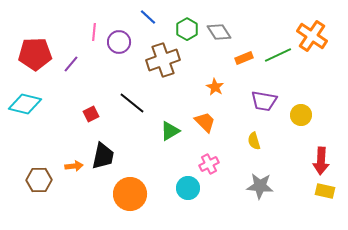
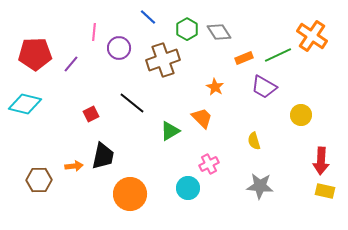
purple circle: moved 6 px down
purple trapezoid: moved 14 px up; rotated 20 degrees clockwise
orange trapezoid: moved 3 px left, 4 px up
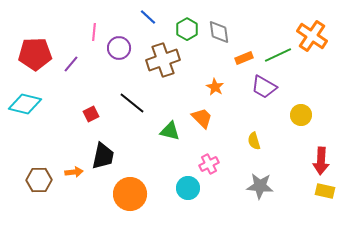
gray diamond: rotated 25 degrees clockwise
green triangle: rotated 45 degrees clockwise
orange arrow: moved 6 px down
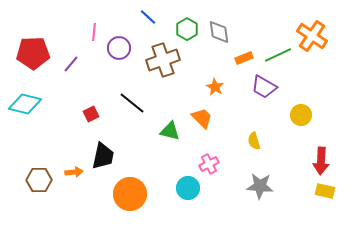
red pentagon: moved 2 px left, 1 px up
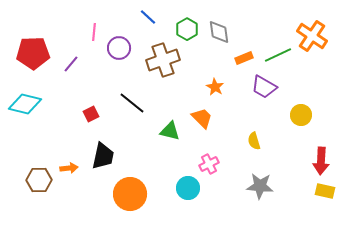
orange arrow: moved 5 px left, 4 px up
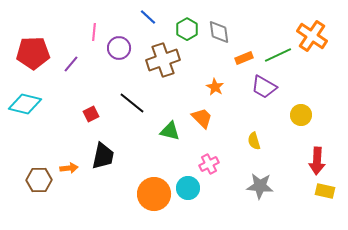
red arrow: moved 4 px left
orange circle: moved 24 px right
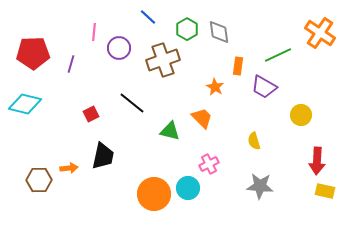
orange cross: moved 8 px right, 3 px up
orange rectangle: moved 6 px left, 8 px down; rotated 60 degrees counterclockwise
purple line: rotated 24 degrees counterclockwise
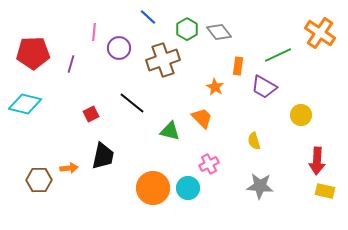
gray diamond: rotated 30 degrees counterclockwise
orange circle: moved 1 px left, 6 px up
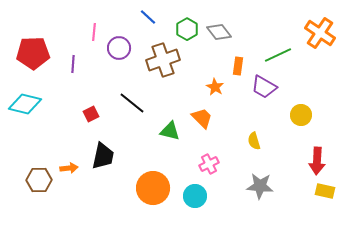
purple line: moved 2 px right; rotated 12 degrees counterclockwise
cyan circle: moved 7 px right, 8 px down
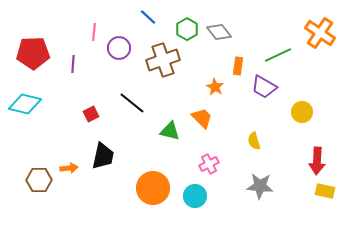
yellow circle: moved 1 px right, 3 px up
